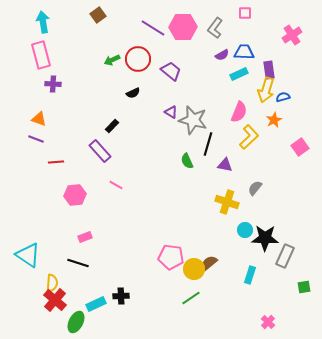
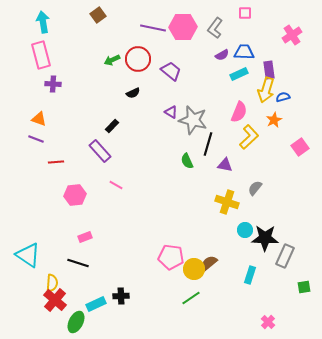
purple line at (153, 28): rotated 20 degrees counterclockwise
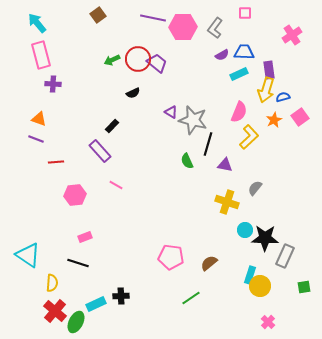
cyan arrow at (43, 22): moved 6 px left, 1 px down; rotated 30 degrees counterclockwise
purple line at (153, 28): moved 10 px up
purple trapezoid at (171, 71): moved 14 px left, 8 px up
pink square at (300, 147): moved 30 px up
yellow circle at (194, 269): moved 66 px right, 17 px down
red cross at (55, 300): moved 11 px down
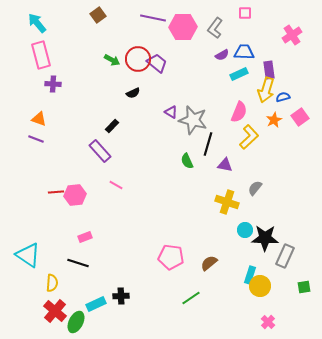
green arrow at (112, 60): rotated 126 degrees counterclockwise
red line at (56, 162): moved 30 px down
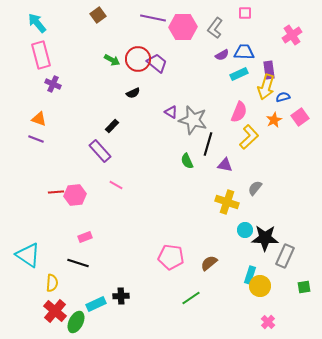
purple cross at (53, 84): rotated 21 degrees clockwise
yellow arrow at (266, 90): moved 3 px up
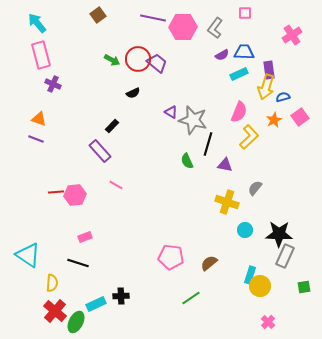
black star at (265, 238): moved 14 px right, 4 px up
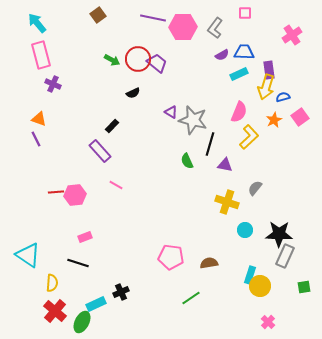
purple line at (36, 139): rotated 42 degrees clockwise
black line at (208, 144): moved 2 px right
brown semicircle at (209, 263): rotated 30 degrees clockwise
black cross at (121, 296): moved 4 px up; rotated 21 degrees counterclockwise
green ellipse at (76, 322): moved 6 px right
